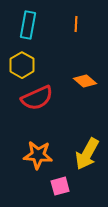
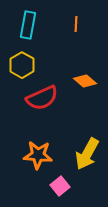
red semicircle: moved 5 px right
pink square: rotated 24 degrees counterclockwise
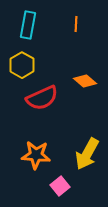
orange star: moved 2 px left
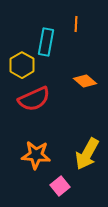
cyan rectangle: moved 18 px right, 17 px down
red semicircle: moved 8 px left, 1 px down
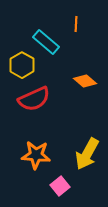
cyan rectangle: rotated 60 degrees counterclockwise
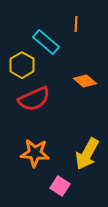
orange star: moved 1 px left, 2 px up
pink square: rotated 18 degrees counterclockwise
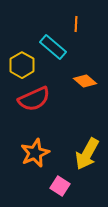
cyan rectangle: moved 7 px right, 5 px down
orange star: rotated 28 degrees counterclockwise
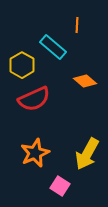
orange line: moved 1 px right, 1 px down
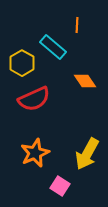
yellow hexagon: moved 2 px up
orange diamond: rotated 15 degrees clockwise
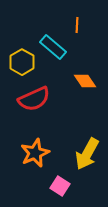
yellow hexagon: moved 1 px up
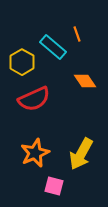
orange line: moved 9 px down; rotated 21 degrees counterclockwise
yellow arrow: moved 6 px left
pink square: moved 6 px left; rotated 18 degrees counterclockwise
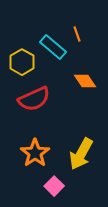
orange star: rotated 12 degrees counterclockwise
pink square: rotated 30 degrees clockwise
